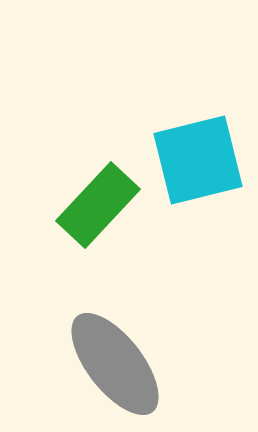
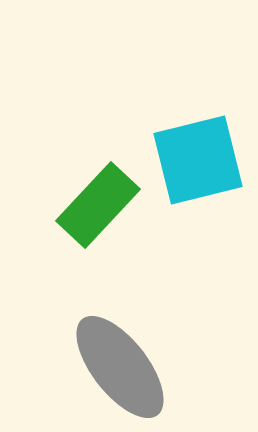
gray ellipse: moved 5 px right, 3 px down
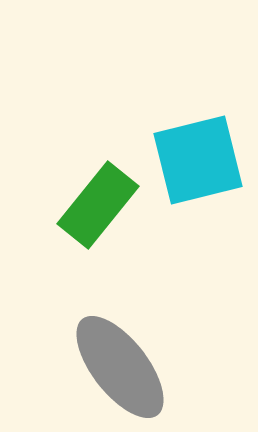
green rectangle: rotated 4 degrees counterclockwise
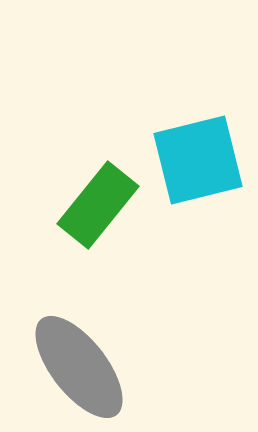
gray ellipse: moved 41 px left
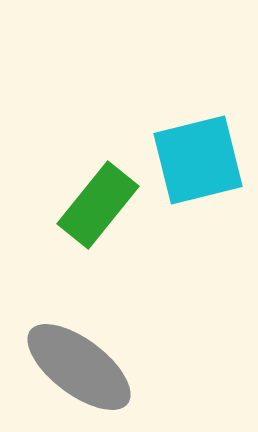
gray ellipse: rotated 15 degrees counterclockwise
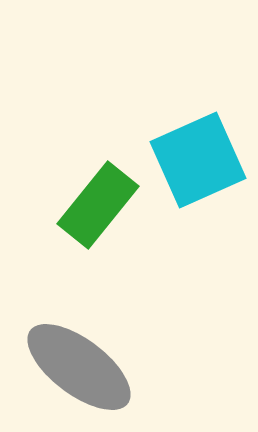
cyan square: rotated 10 degrees counterclockwise
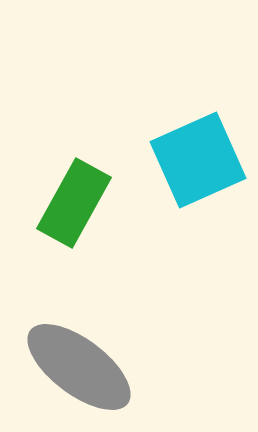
green rectangle: moved 24 px left, 2 px up; rotated 10 degrees counterclockwise
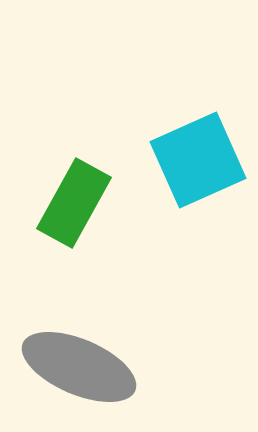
gray ellipse: rotated 14 degrees counterclockwise
